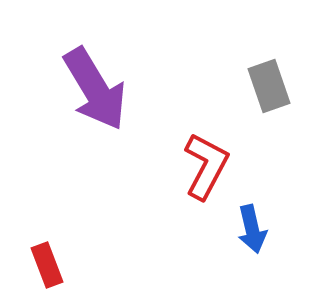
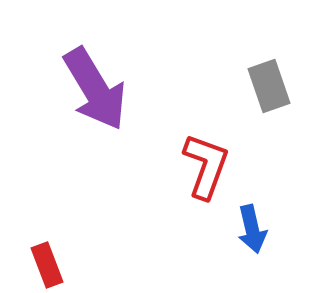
red L-shape: rotated 8 degrees counterclockwise
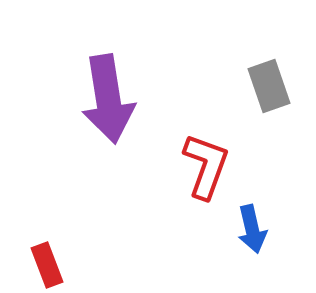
purple arrow: moved 13 px right, 10 px down; rotated 22 degrees clockwise
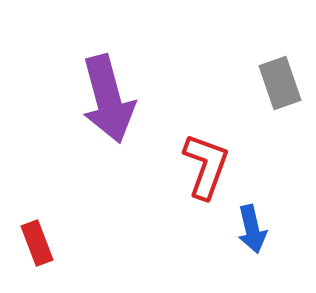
gray rectangle: moved 11 px right, 3 px up
purple arrow: rotated 6 degrees counterclockwise
red rectangle: moved 10 px left, 22 px up
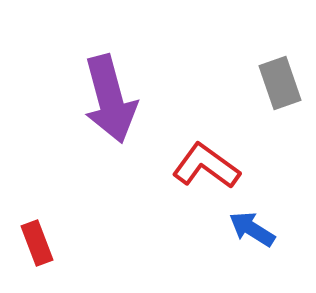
purple arrow: moved 2 px right
red L-shape: rotated 74 degrees counterclockwise
blue arrow: rotated 135 degrees clockwise
